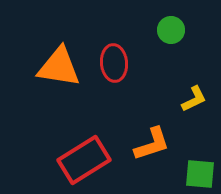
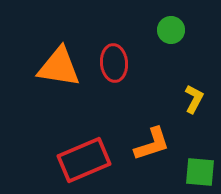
yellow L-shape: rotated 36 degrees counterclockwise
red rectangle: rotated 9 degrees clockwise
green square: moved 2 px up
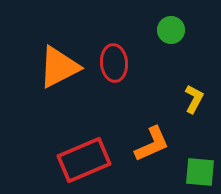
orange triangle: rotated 36 degrees counterclockwise
orange L-shape: rotated 6 degrees counterclockwise
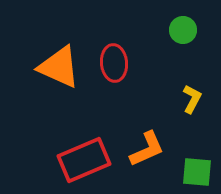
green circle: moved 12 px right
orange triangle: rotated 51 degrees clockwise
yellow L-shape: moved 2 px left
orange L-shape: moved 5 px left, 5 px down
green square: moved 3 px left
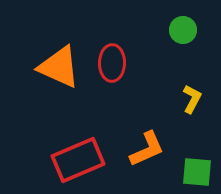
red ellipse: moved 2 px left; rotated 6 degrees clockwise
red rectangle: moved 6 px left
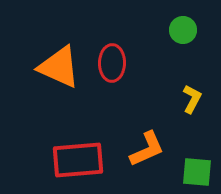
red rectangle: rotated 18 degrees clockwise
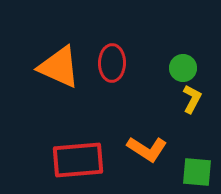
green circle: moved 38 px down
orange L-shape: rotated 57 degrees clockwise
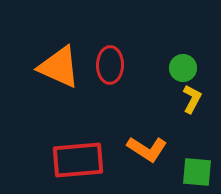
red ellipse: moved 2 px left, 2 px down
